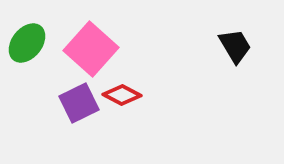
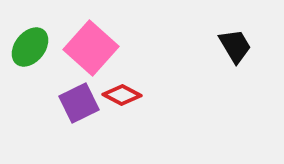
green ellipse: moved 3 px right, 4 px down
pink square: moved 1 px up
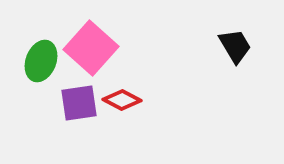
green ellipse: moved 11 px right, 14 px down; rotated 18 degrees counterclockwise
red diamond: moved 5 px down
purple square: rotated 18 degrees clockwise
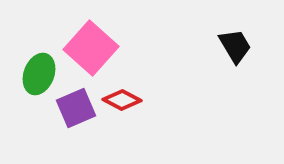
green ellipse: moved 2 px left, 13 px down
purple square: moved 3 px left, 5 px down; rotated 15 degrees counterclockwise
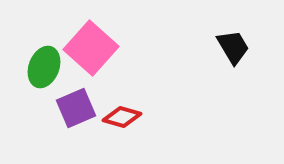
black trapezoid: moved 2 px left, 1 px down
green ellipse: moved 5 px right, 7 px up
red diamond: moved 17 px down; rotated 12 degrees counterclockwise
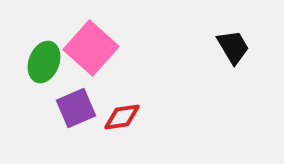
green ellipse: moved 5 px up
red diamond: rotated 24 degrees counterclockwise
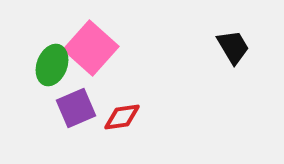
green ellipse: moved 8 px right, 3 px down
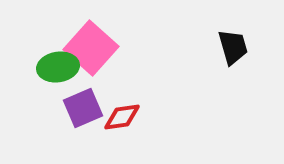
black trapezoid: rotated 15 degrees clockwise
green ellipse: moved 6 px right, 2 px down; rotated 60 degrees clockwise
purple square: moved 7 px right
